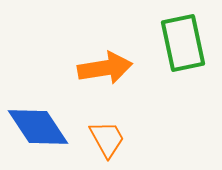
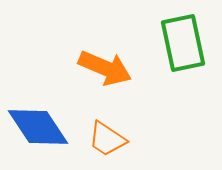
orange arrow: rotated 32 degrees clockwise
orange trapezoid: rotated 153 degrees clockwise
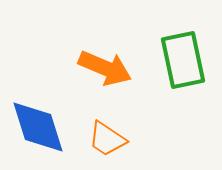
green rectangle: moved 17 px down
blue diamond: rotated 16 degrees clockwise
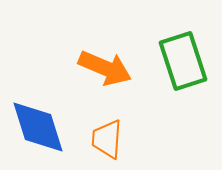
green rectangle: moved 1 px down; rotated 6 degrees counterclockwise
orange trapezoid: rotated 60 degrees clockwise
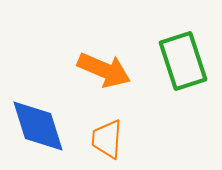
orange arrow: moved 1 px left, 2 px down
blue diamond: moved 1 px up
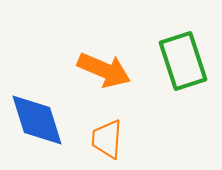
blue diamond: moved 1 px left, 6 px up
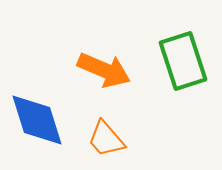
orange trapezoid: moved 1 px left; rotated 45 degrees counterclockwise
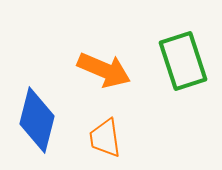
blue diamond: rotated 32 degrees clockwise
orange trapezoid: moved 1 px left, 1 px up; rotated 33 degrees clockwise
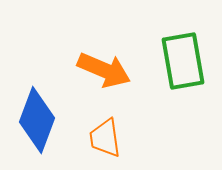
green rectangle: rotated 8 degrees clockwise
blue diamond: rotated 6 degrees clockwise
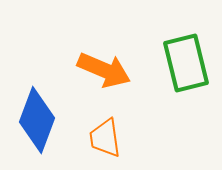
green rectangle: moved 3 px right, 2 px down; rotated 4 degrees counterclockwise
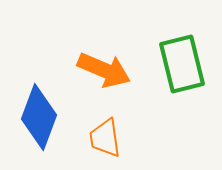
green rectangle: moved 4 px left, 1 px down
blue diamond: moved 2 px right, 3 px up
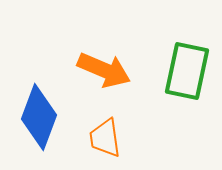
green rectangle: moved 5 px right, 7 px down; rotated 26 degrees clockwise
